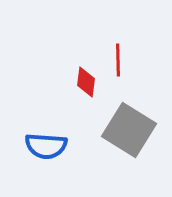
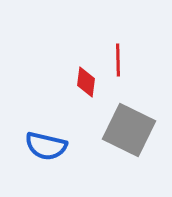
gray square: rotated 6 degrees counterclockwise
blue semicircle: rotated 9 degrees clockwise
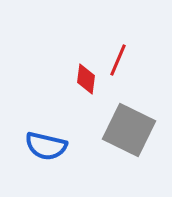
red line: rotated 24 degrees clockwise
red diamond: moved 3 px up
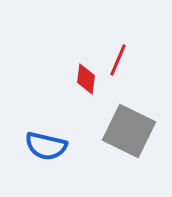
gray square: moved 1 px down
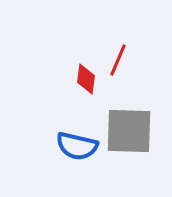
gray square: rotated 24 degrees counterclockwise
blue semicircle: moved 31 px right
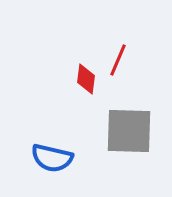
blue semicircle: moved 25 px left, 12 px down
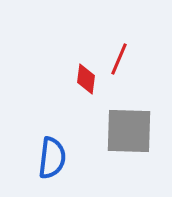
red line: moved 1 px right, 1 px up
blue semicircle: rotated 96 degrees counterclockwise
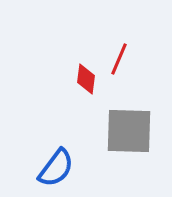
blue semicircle: moved 4 px right, 10 px down; rotated 30 degrees clockwise
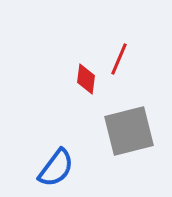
gray square: rotated 16 degrees counterclockwise
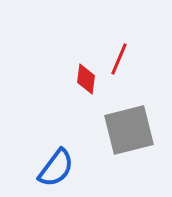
gray square: moved 1 px up
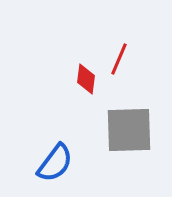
gray square: rotated 12 degrees clockwise
blue semicircle: moved 1 px left, 5 px up
